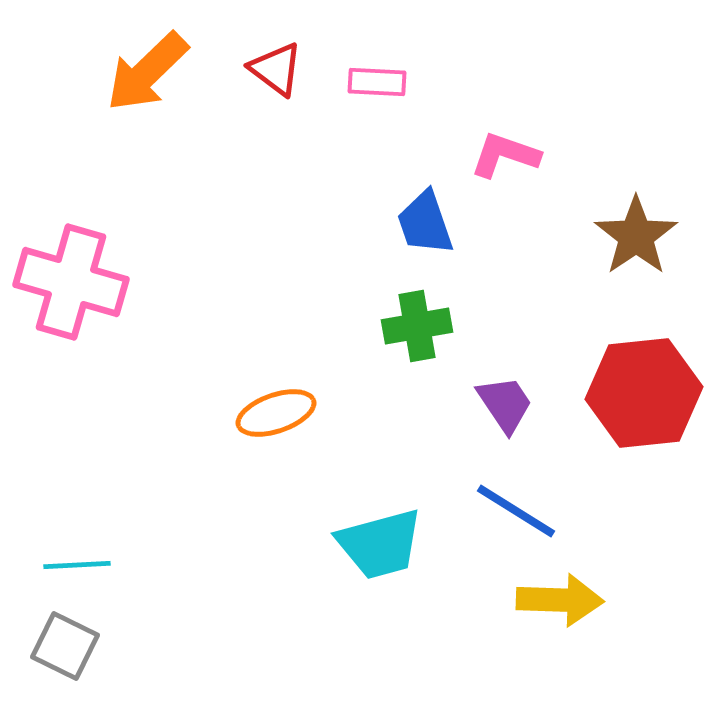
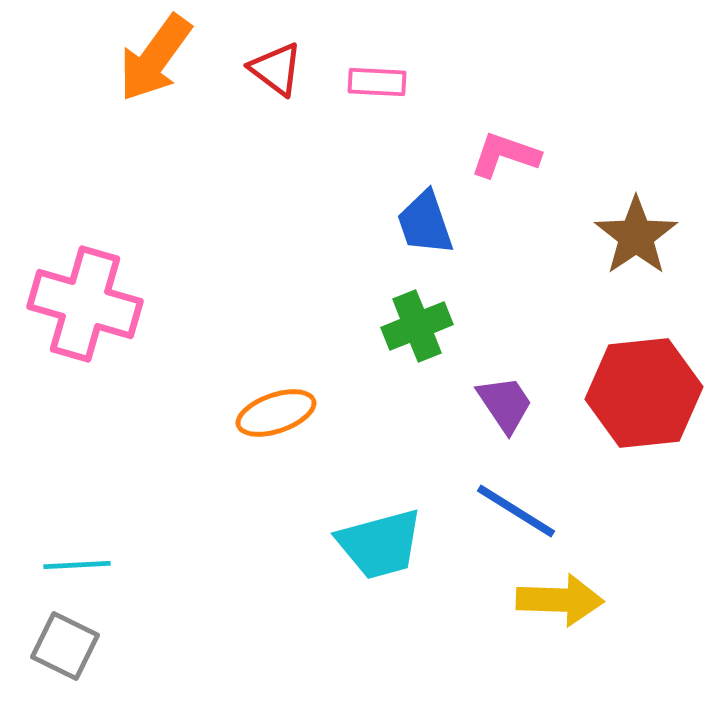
orange arrow: moved 8 px right, 14 px up; rotated 10 degrees counterclockwise
pink cross: moved 14 px right, 22 px down
green cross: rotated 12 degrees counterclockwise
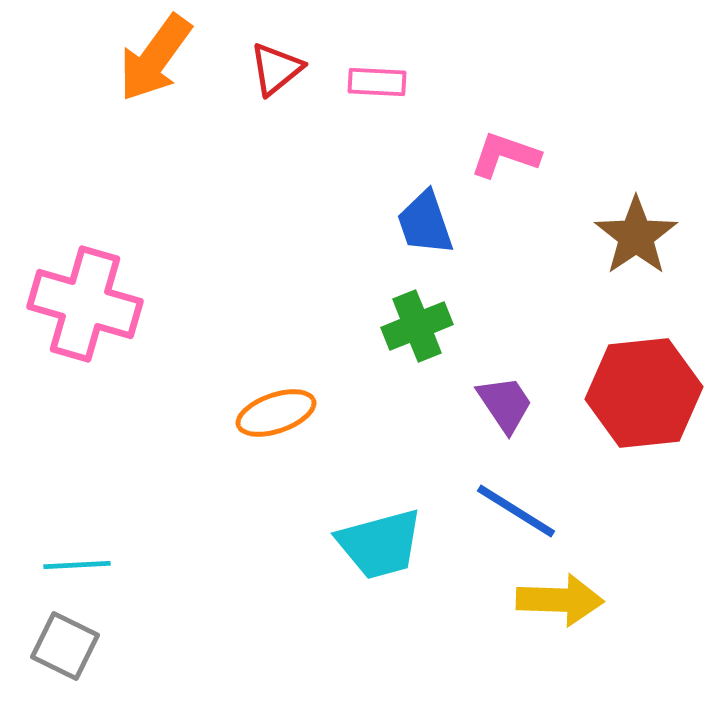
red triangle: rotated 44 degrees clockwise
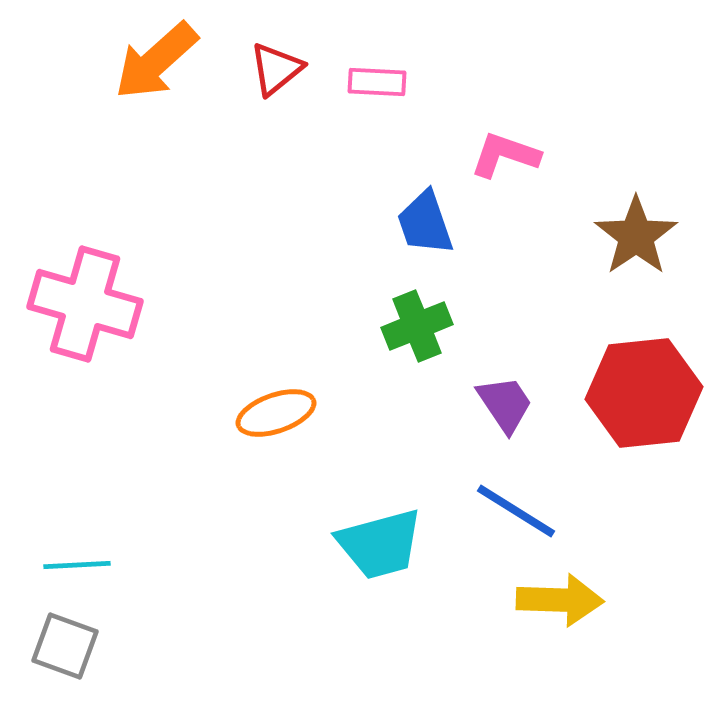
orange arrow: moved 1 px right, 3 px down; rotated 12 degrees clockwise
gray square: rotated 6 degrees counterclockwise
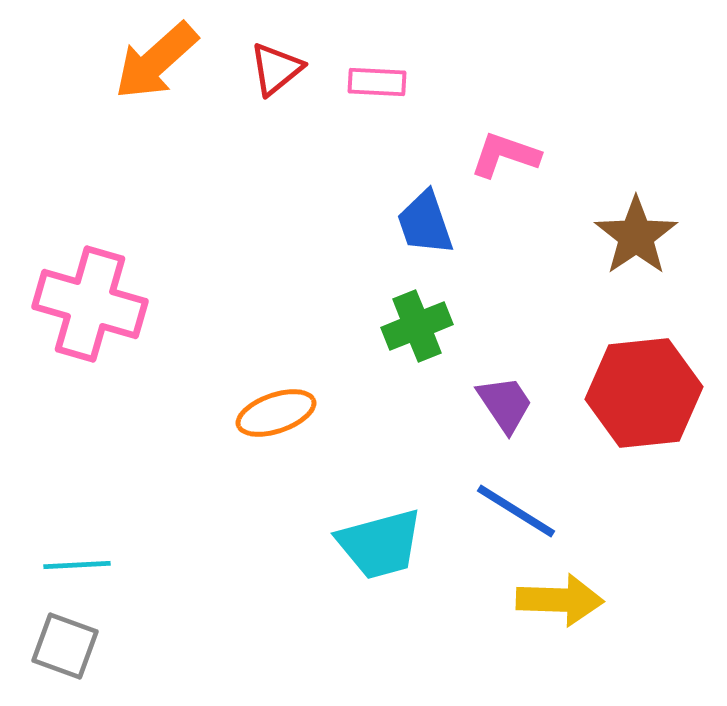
pink cross: moved 5 px right
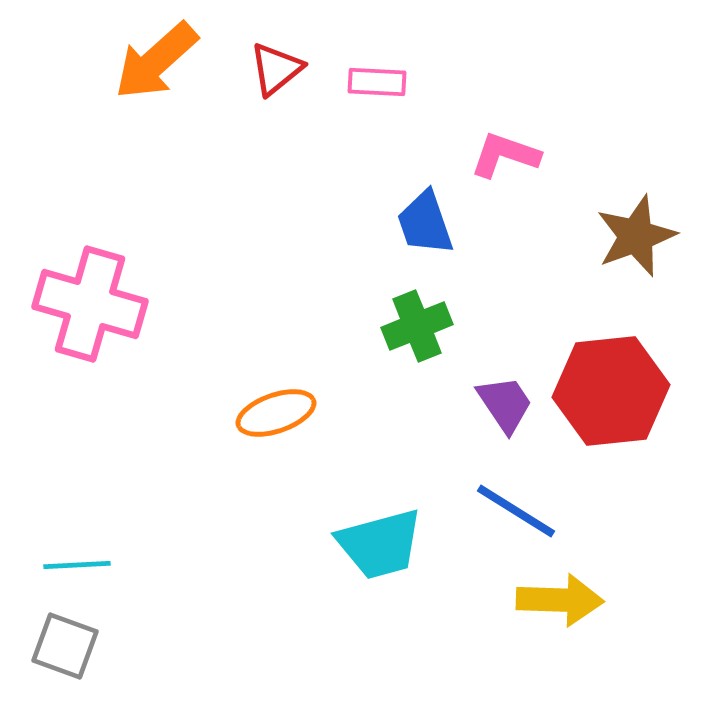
brown star: rotated 14 degrees clockwise
red hexagon: moved 33 px left, 2 px up
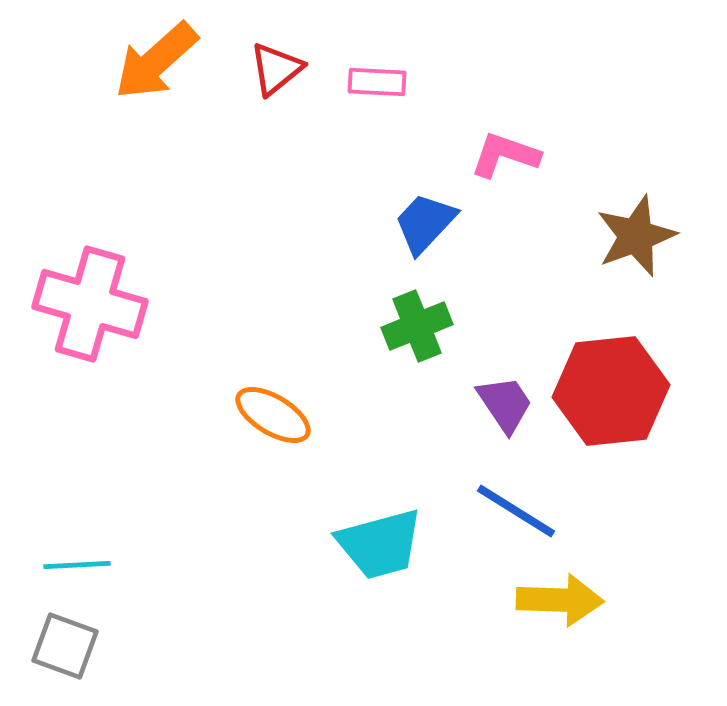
blue trapezoid: rotated 62 degrees clockwise
orange ellipse: moved 3 px left, 2 px down; rotated 50 degrees clockwise
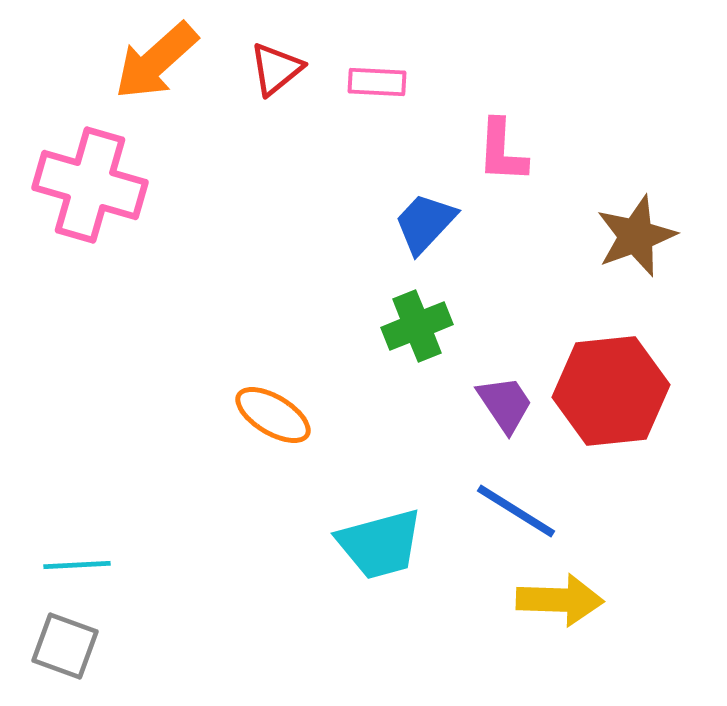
pink L-shape: moved 3 px left, 4 px up; rotated 106 degrees counterclockwise
pink cross: moved 119 px up
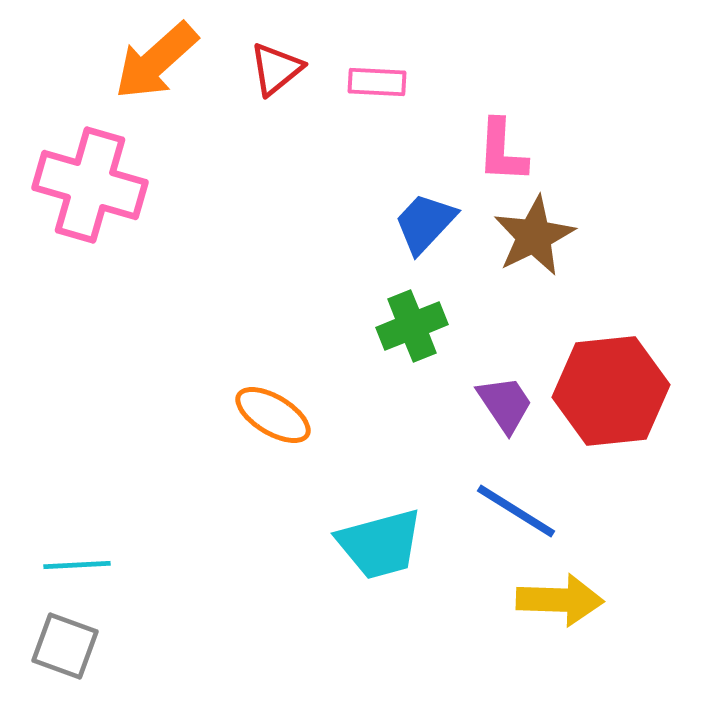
brown star: moved 102 px left; rotated 6 degrees counterclockwise
green cross: moved 5 px left
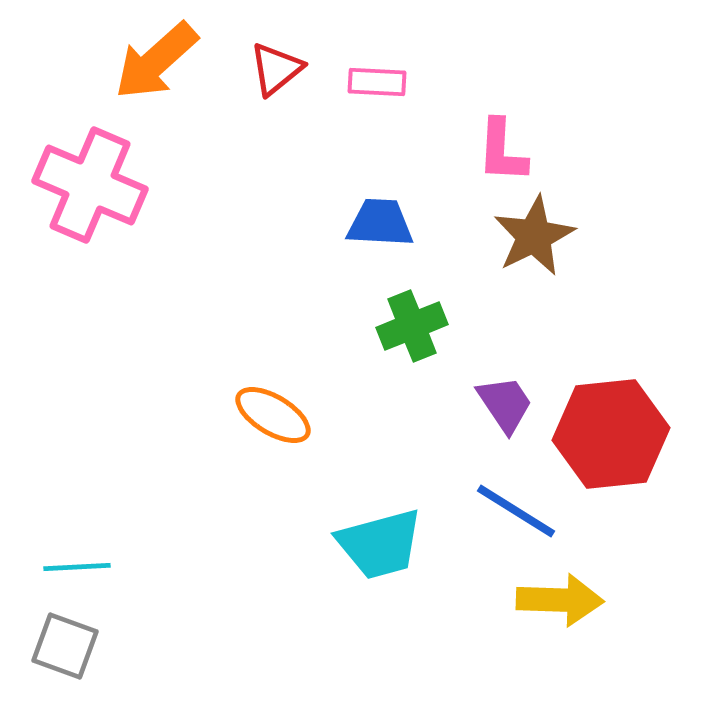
pink cross: rotated 7 degrees clockwise
blue trapezoid: moved 45 px left; rotated 50 degrees clockwise
red hexagon: moved 43 px down
cyan line: moved 2 px down
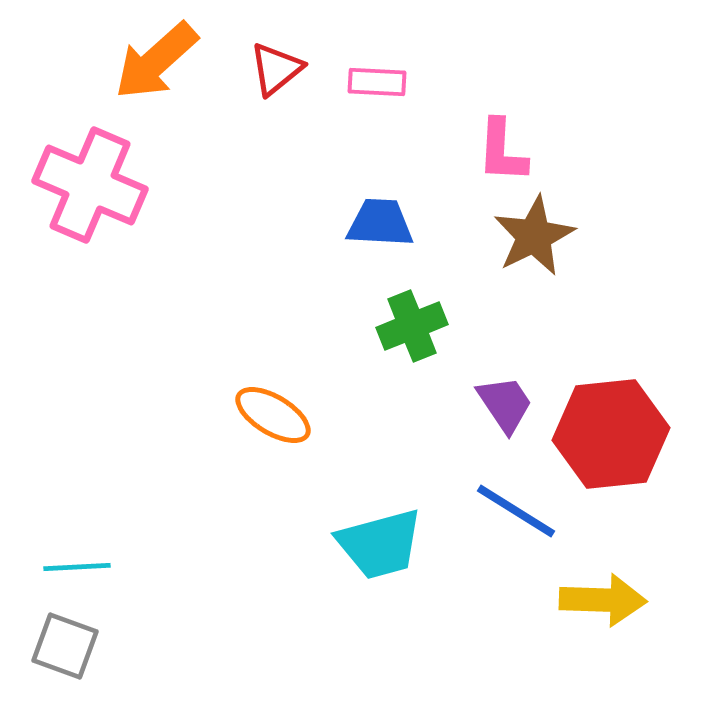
yellow arrow: moved 43 px right
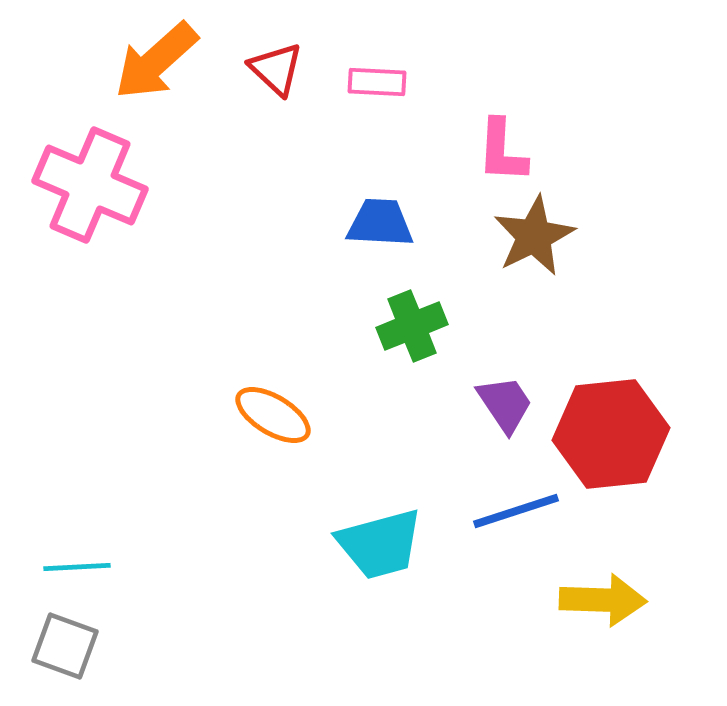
red triangle: rotated 38 degrees counterclockwise
blue line: rotated 50 degrees counterclockwise
